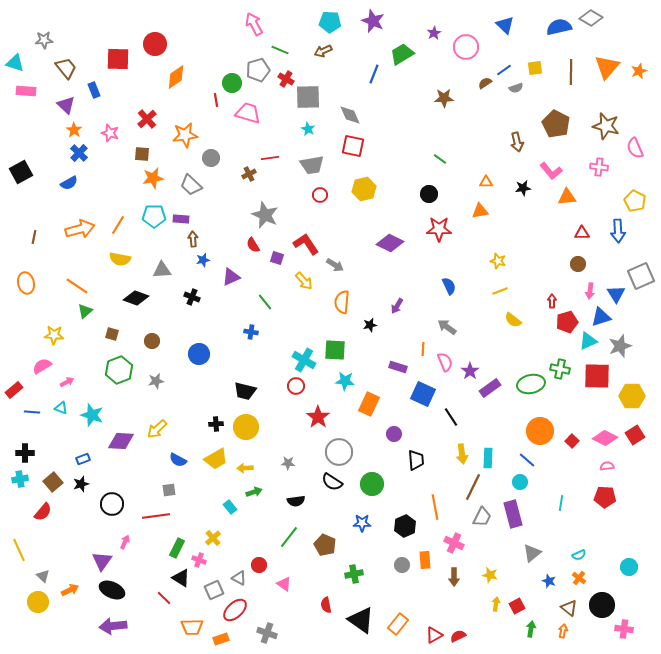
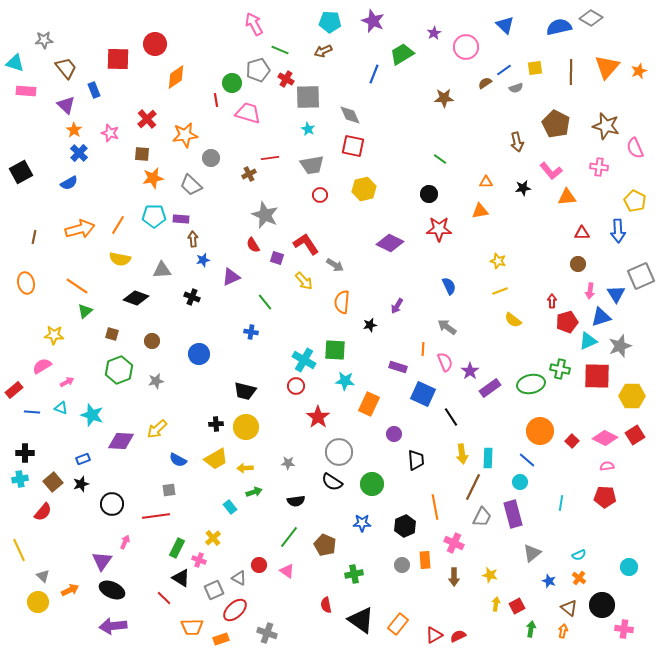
pink triangle at (284, 584): moved 3 px right, 13 px up
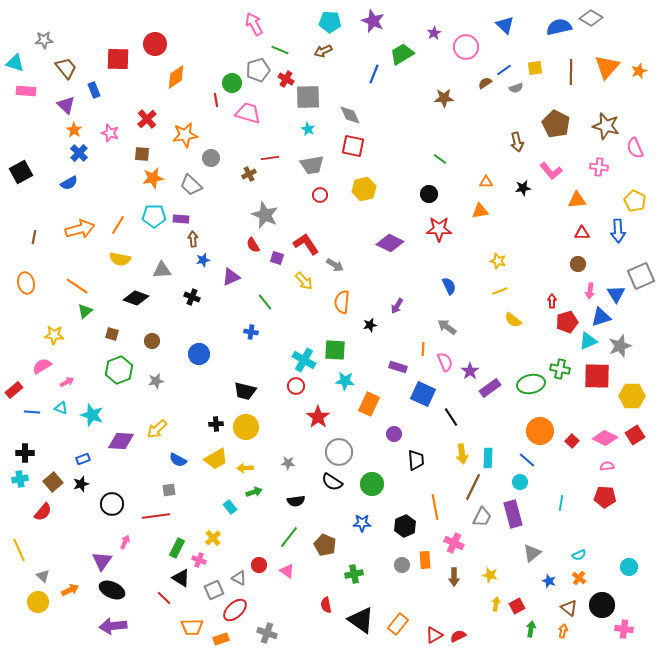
orange triangle at (567, 197): moved 10 px right, 3 px down
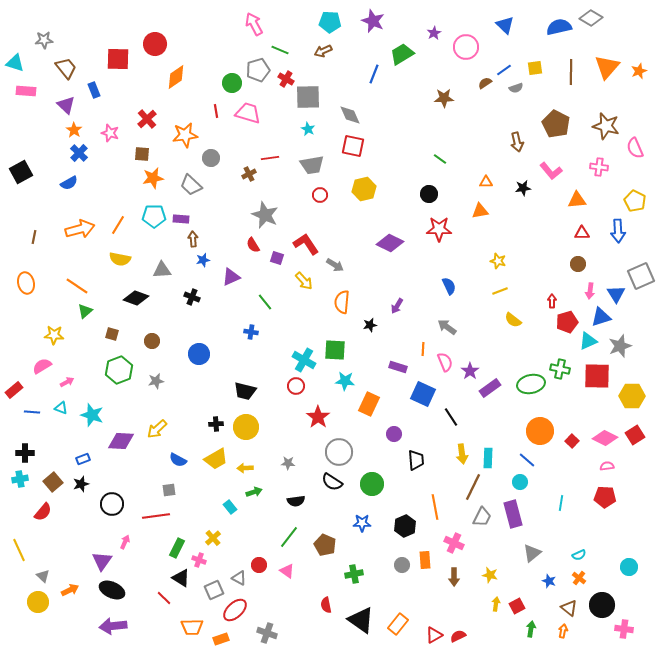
red line at (216, 100): moved 11 px down
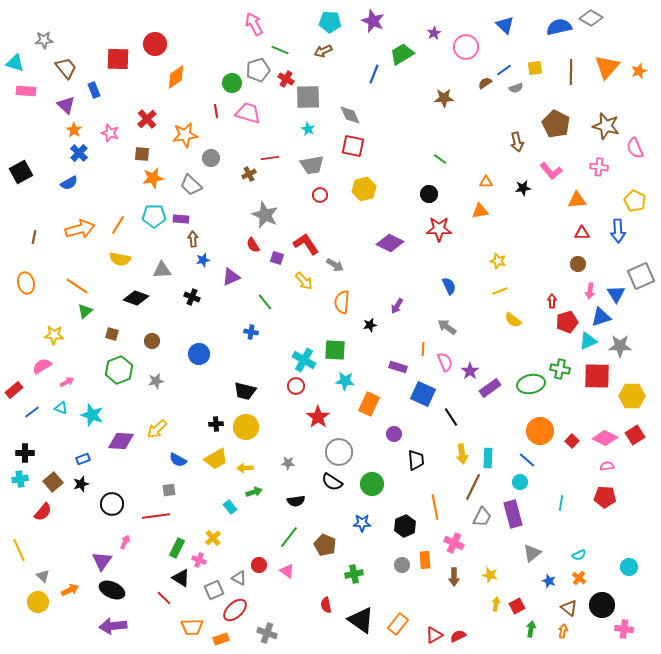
gray star at (620, 346): rotated 20 degrees clockwise
blue line at (32, 412): rotated 42 degrees counterclockwise
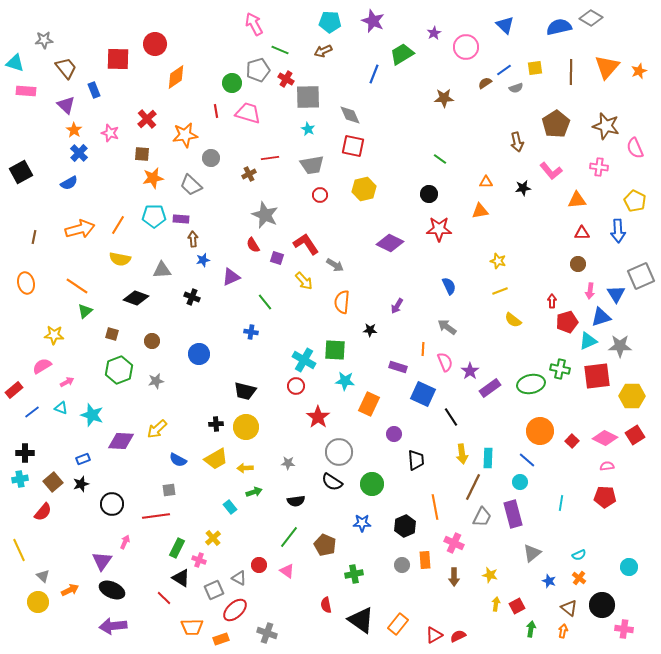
brown pentagon at (556, 124): rotated 12 degrees clockwise
black star at (370, 325): moved 5 px down; rotated 16 degrees clockwise
red square at (597, 376): rotated 8 degrees counterclockwise
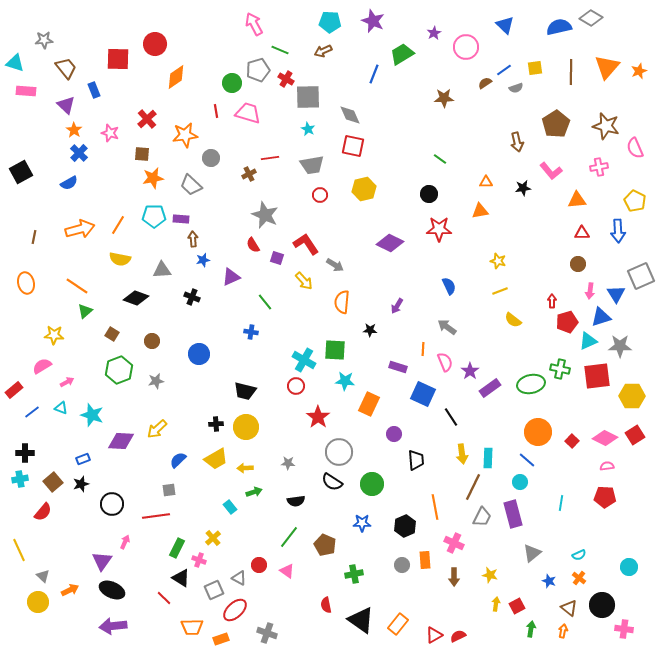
pink cross at (599, 167): rotated 18 degrees counterclockwise
brown square at (112, 334): rotated 16 degrees clockwise
orange circle at (540, 431): moved 2 px left, 1 px down
blue semicircle at (178, 460): rotated 108 degrees clockwise
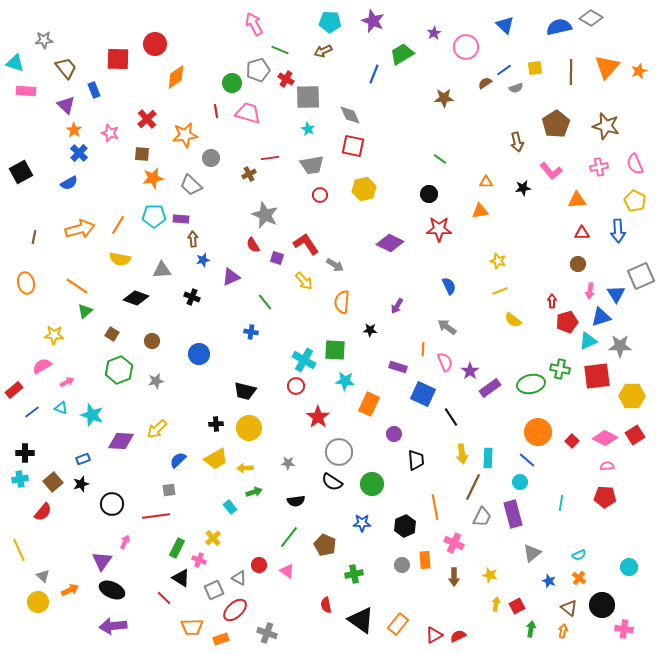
pink semicircle at (635, 148): moved 16 px down
yellow circle at (246, 427): moved 3 px right, 1 px down
